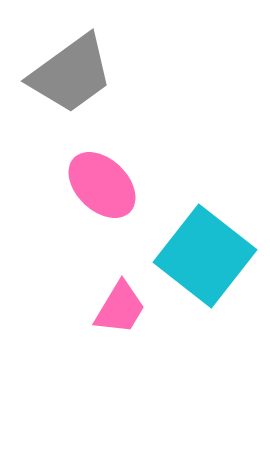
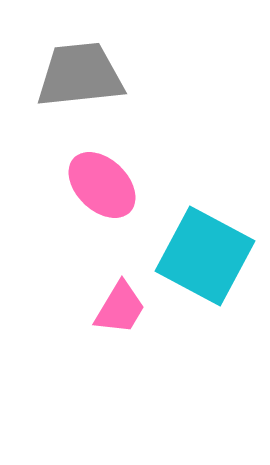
gray trapezoid: moved 9 px right, 1 px down; rotated 150 degrees counterclockwise
cyan square: rotated 10 degrees counterclockwise
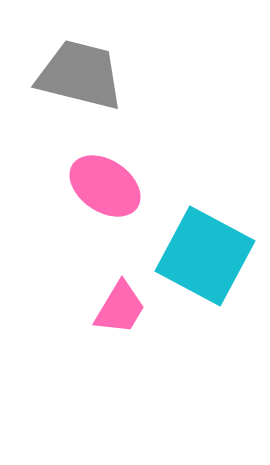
gray trapezoid: rotated 20 degrees clockwise
pink ellipse: moved 3 px right, 1 px down; rotated 10 degrees counterclockwise
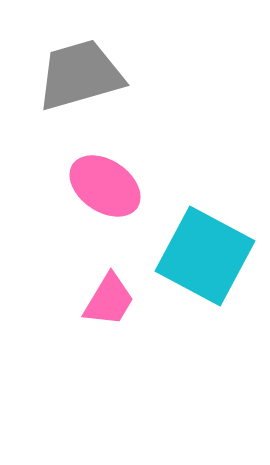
gray trapezoid: rotated 30 degrees counterclockwise
pink trapezoid: moved 11 px left, 8 px up
